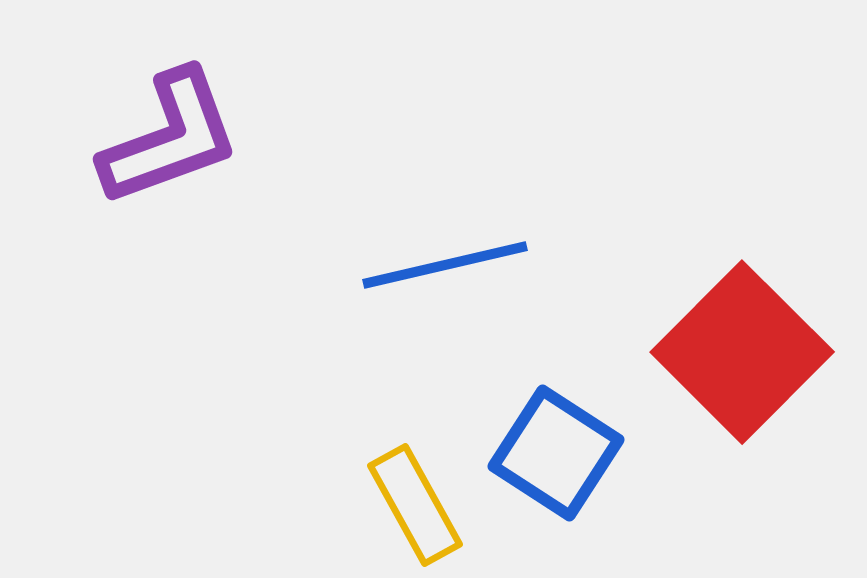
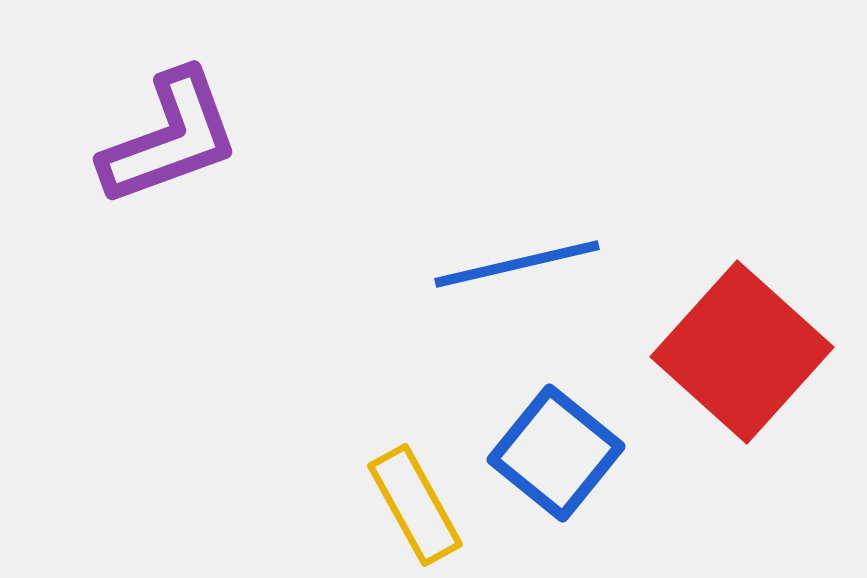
blue line: moved 72 px right, 1 px up
red square: rotated 3 degrees counterclockwise
blue square: rotated 6 degrees clockwise
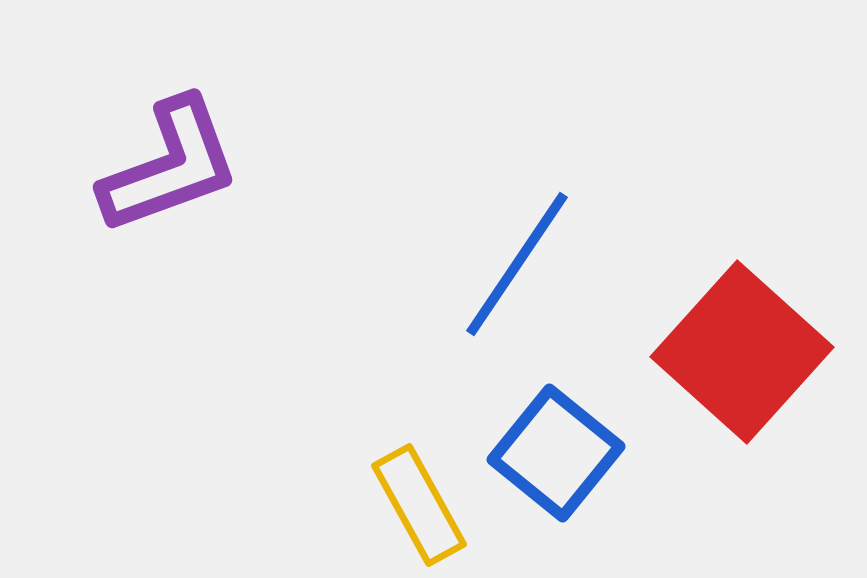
purple L-shape: moved 28 px down
blue line: rotated 43 degrees counterclockwise
yellow rectangle: moved 4 px right
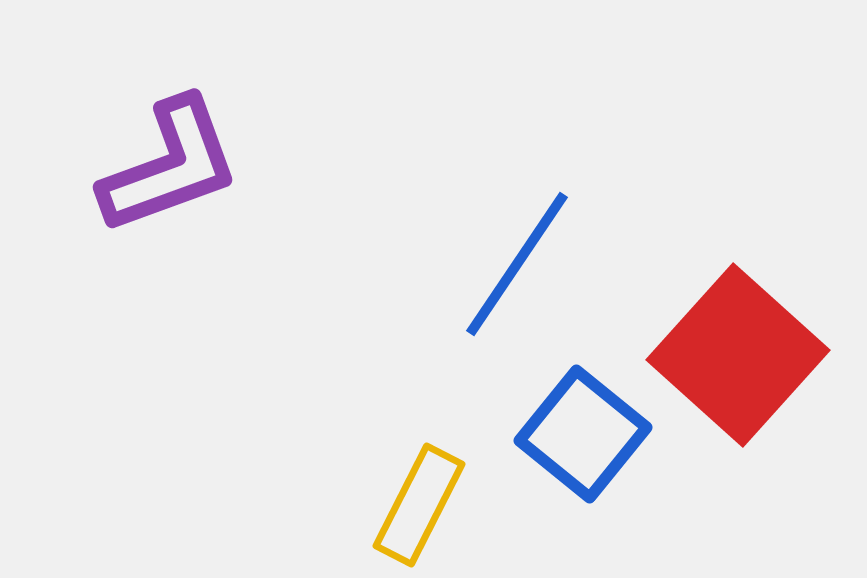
red square: moved 4 px left, 3 px down
blue square: moved 27 px right, 19 px up
yellow rectangle: rotated 56 degrees clockwise
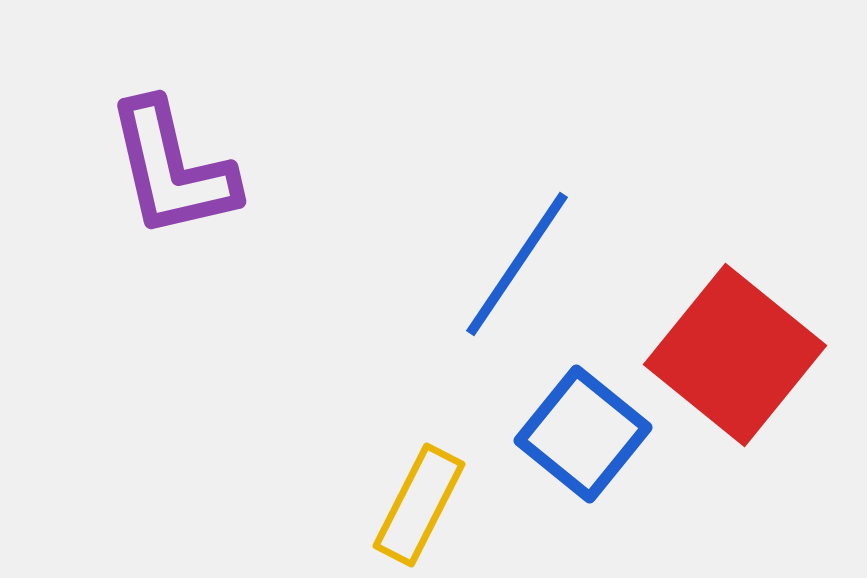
purple L-shape: moved 2 px right, 3 px down; rotated 97 degrees clockwise
red square: moved 3 px left; rotated 3 degrees counterclockwise
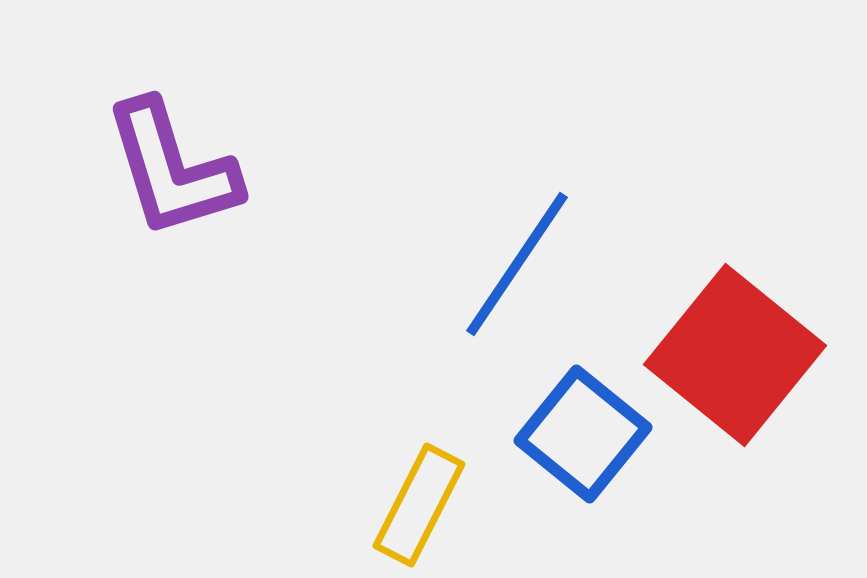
purple L-shape: rotated 4 degrees counterclockwise
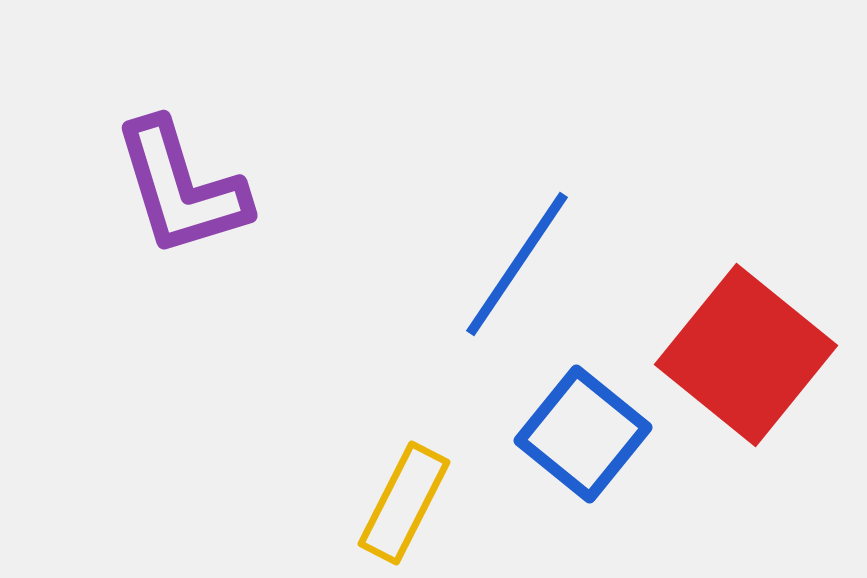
purple L-shape: moved 9 px right, 19 px down
red square: moved 11 px right
yellow rectangle: moved 15 px left, 2 px up
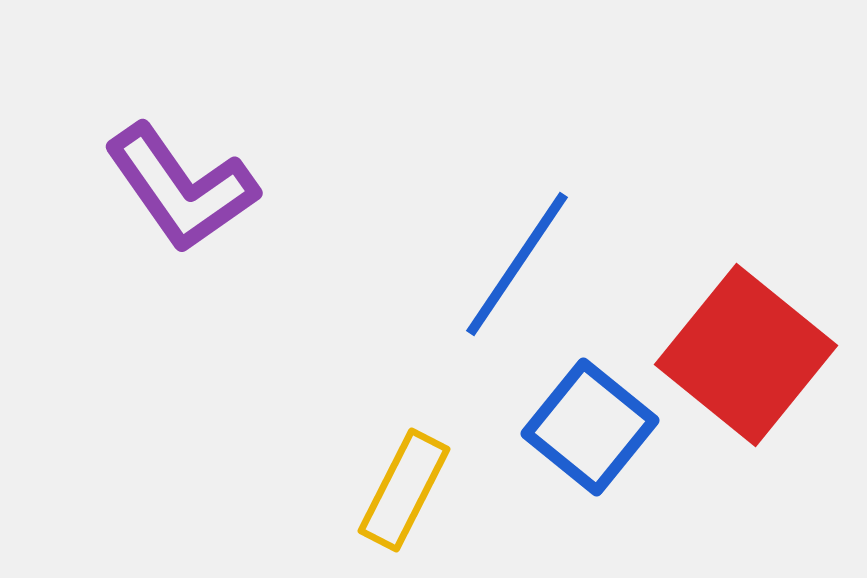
purple L-shape: rotated 18 degrees counterclockwise
blue square: moved 7 px right, 7 px up
yellow rectangle: moved 13 px up
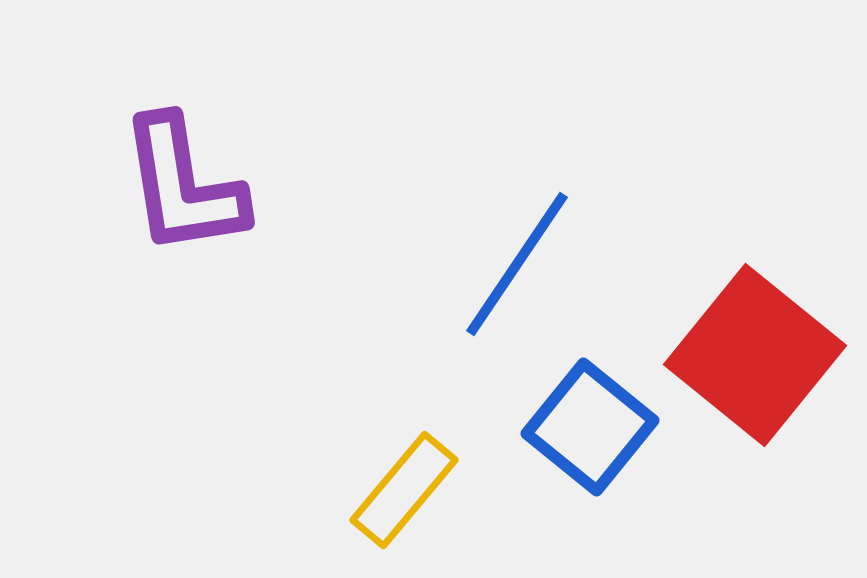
purple L-shape: moved 2 px right, 2 px up; rotated 26 degrees clockwise
red square: moved 9 px right
yellow rectangle: rotated 13 degrees clockwise
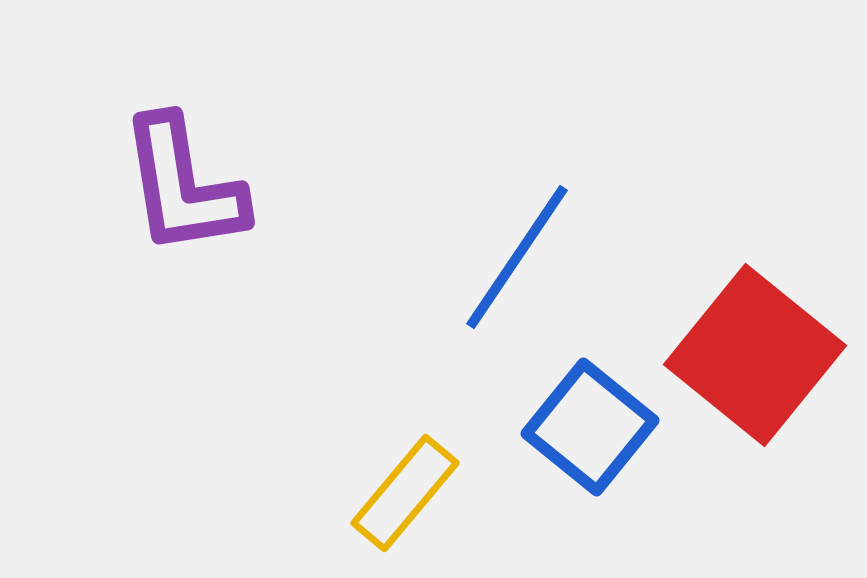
blue line: moved 7 px up
yellow rectangle: moved 1 px right, 3 px down
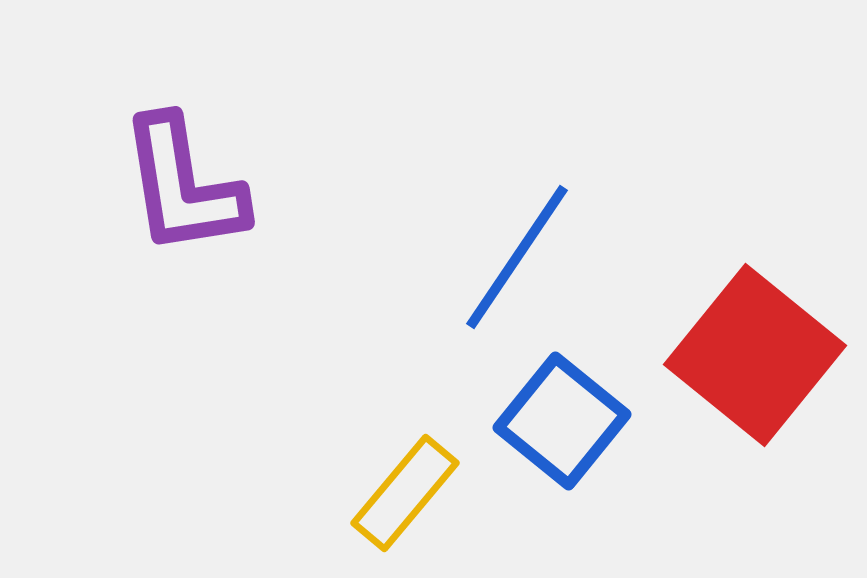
blue square: moved 28 px left, 6 px up
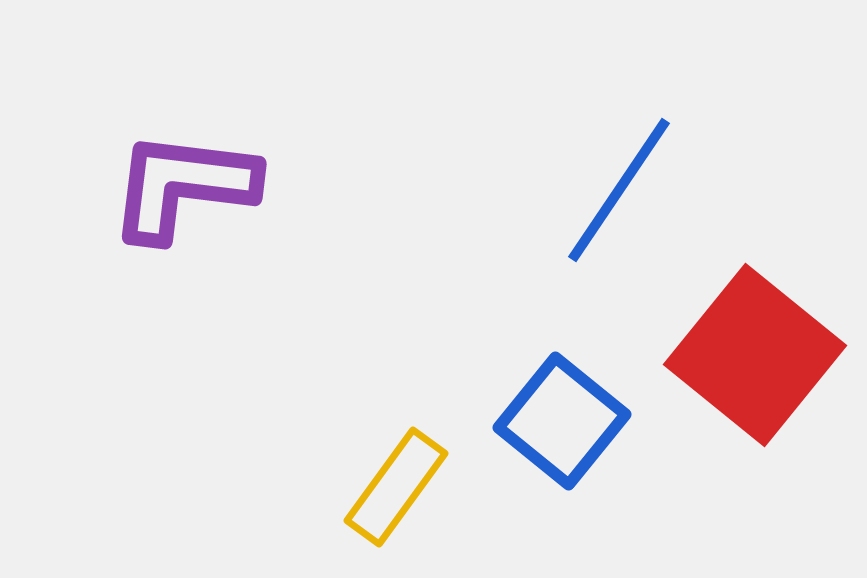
purple L-shape: rotated 106 degrees clockwise
blue line: moved 102 px right, 67 px up
yellow rectangle: moved 9 px left, 6 px up; rotated 4 degrees counterclockwise
